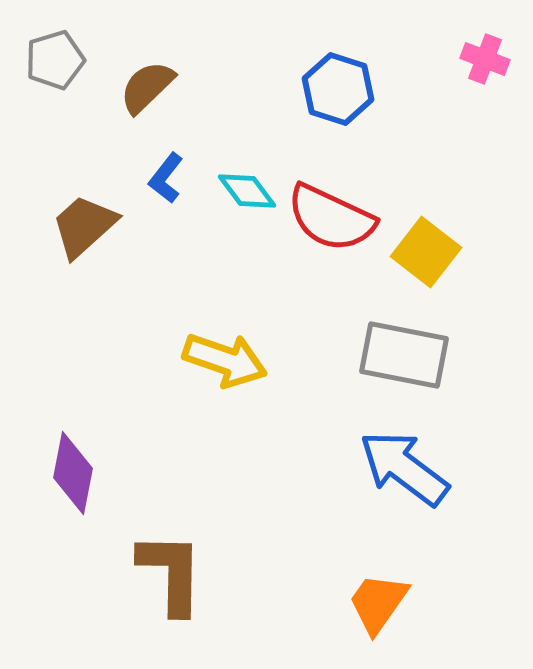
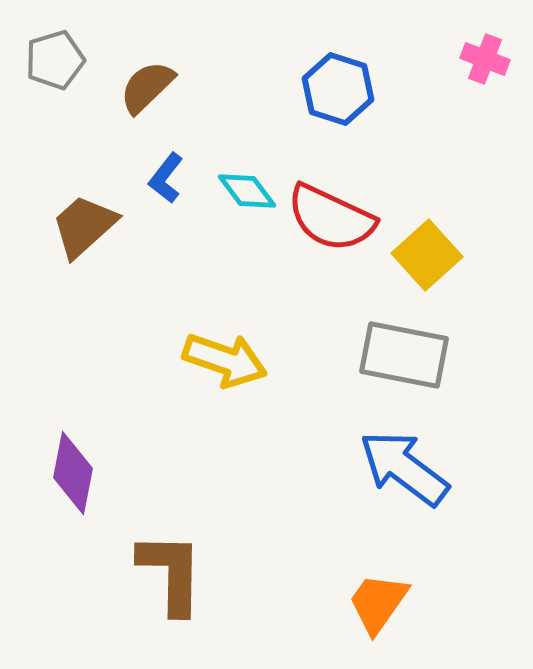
yellow square: moved 1 px right, 3 px down; rotated 10 degrees clockwise
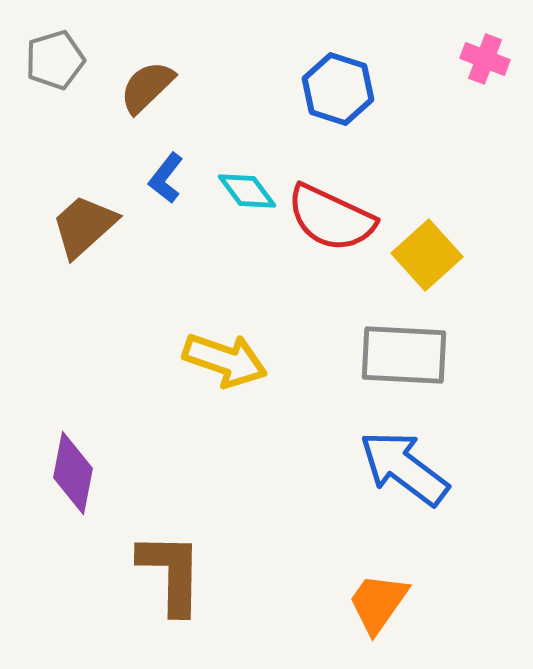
gray rectangle: rotated 8 degrees counterclockwise
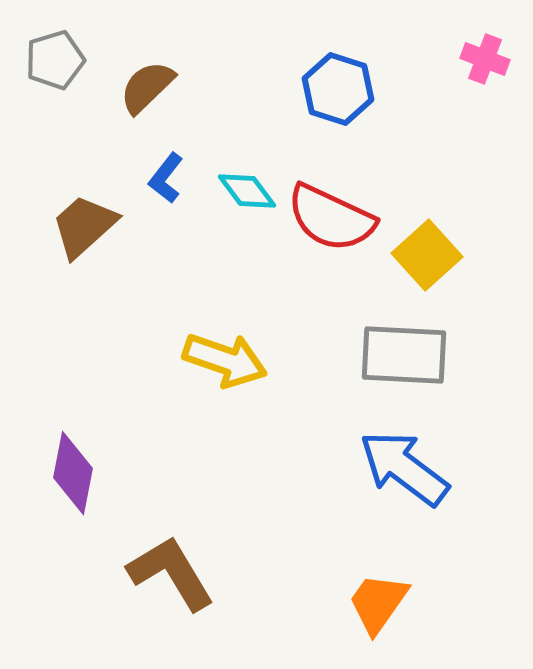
brown L-shape: rotated 32 degrees counterclockwise
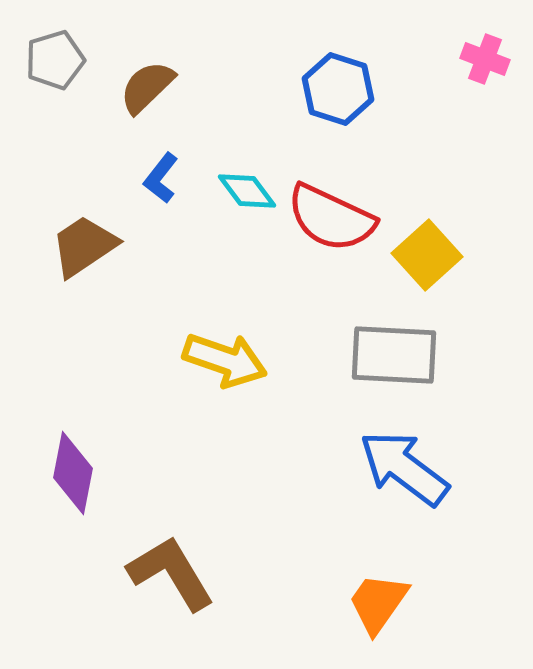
blue L-shape: moved 5 px left
brown trapezoid: moved 20 px down; rotated 8 degrees clockwise
gray rectangle: moved 10 px left
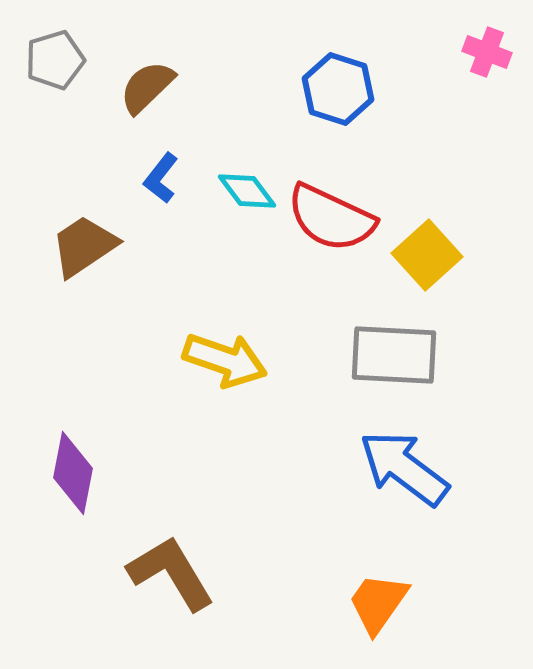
pink cross: moved 2 px right, 7 px up
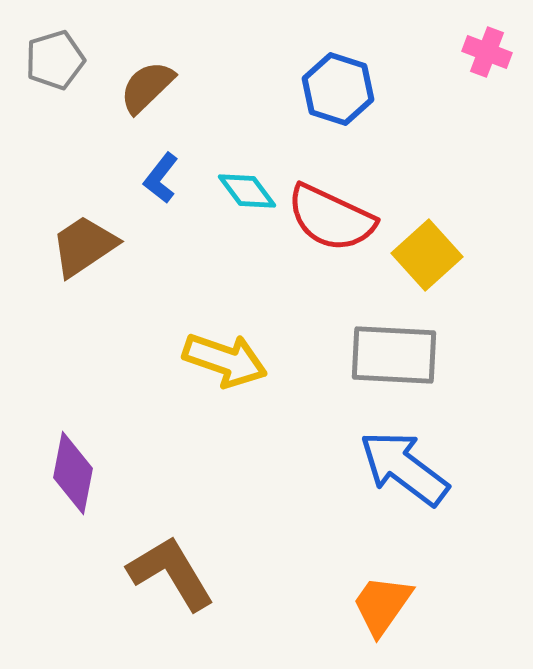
orange trapezoid: moved 4 px right, 2 px down
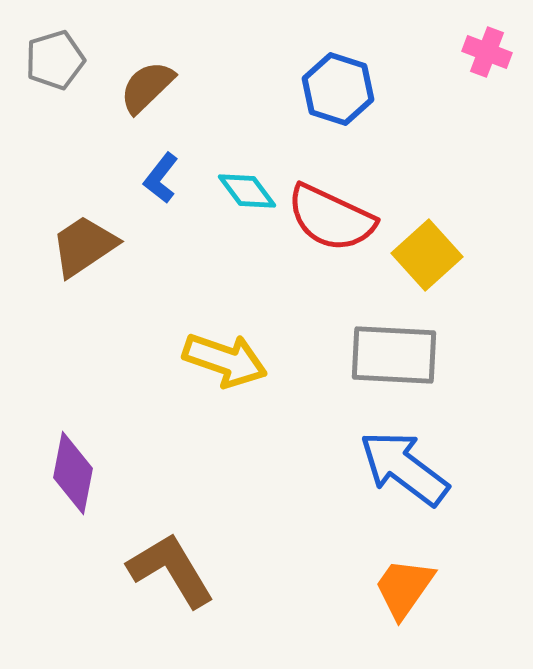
brown L-shape: moved 3 px up
orange trapezoid: moved 22 px right, 17 px up
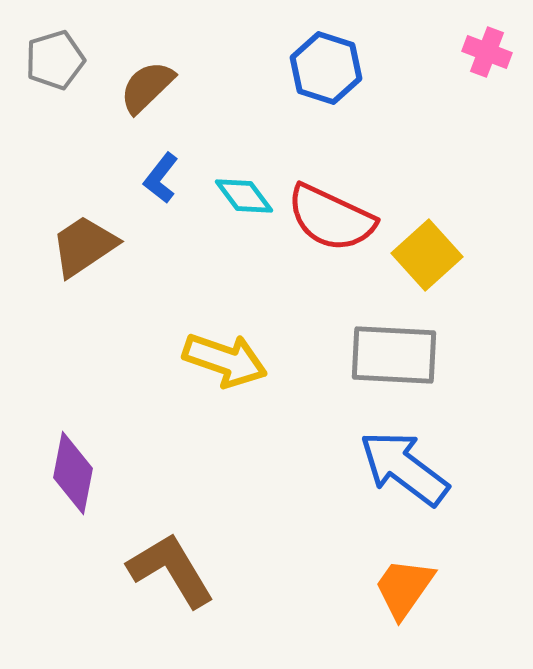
blue hexagon: moved 12 px left, 21 px up
cyan diamond: moved 3 px left, 5 px down
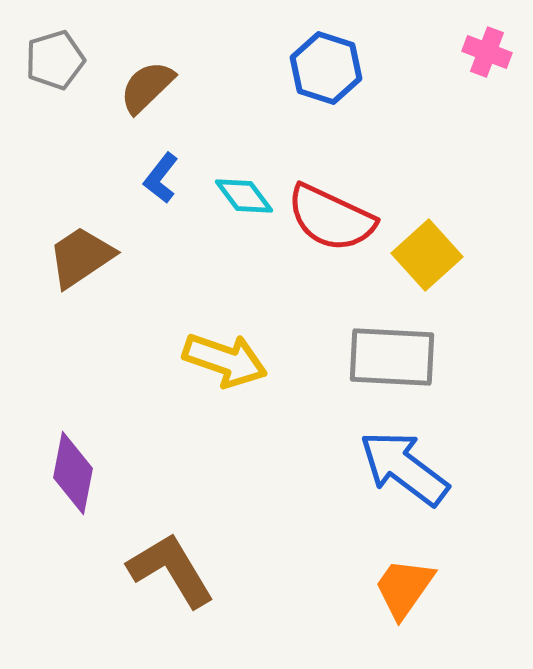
brown trapezoid: moved 3 px left, 11 px down
gray rectangle: moved 2 px left, 2 px down
